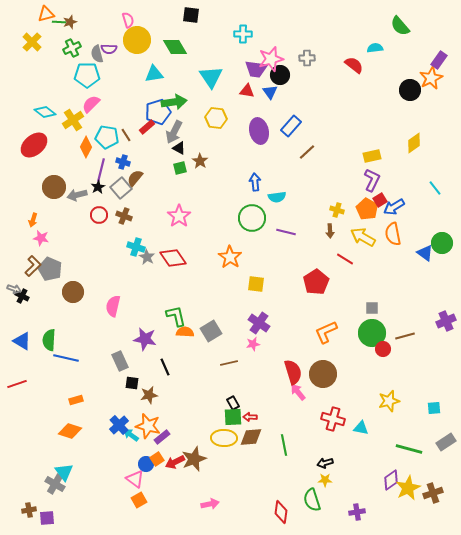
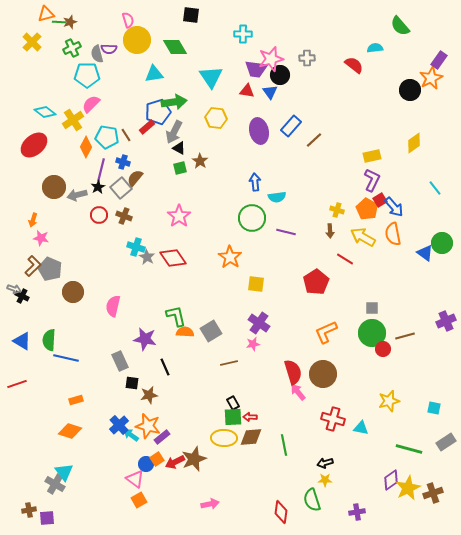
brown line at (307, 152): moved 7 px right, 12 px up
blue arrow at (394, 207): rotated 100 degrees counterclockwise
cyan square at (434, 408): rotated 16 degrees clockwise
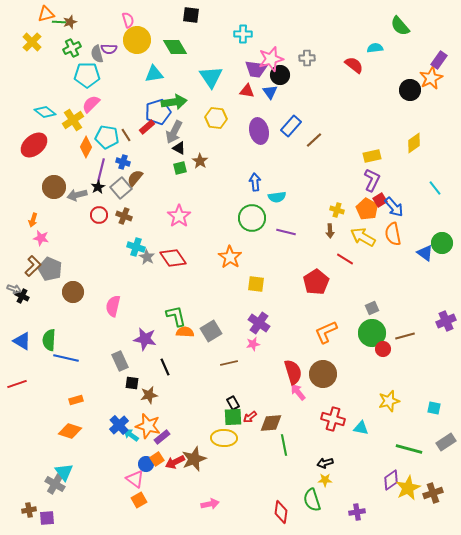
gray square at (372, 308): rotated 24 degrees counterclockwise
red arrow at (250, 417): rotated 40 degrees counterclockwise
brown diamond at (251, 437): moved 20 px right, 14 px up
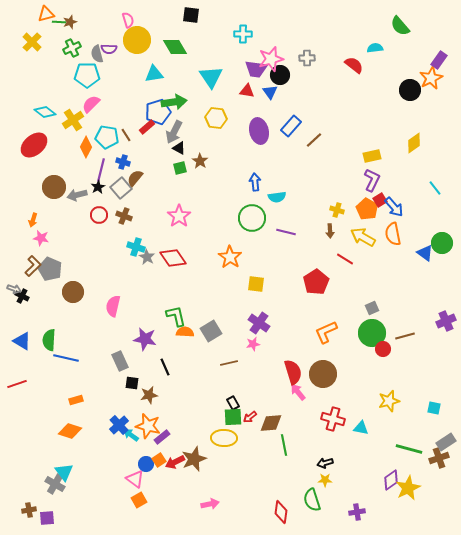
orange square at (157, 459): moved 2 px right, 1 px down
brown cross at (433, 493): moved 6 px right, 35 px up
